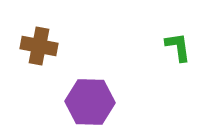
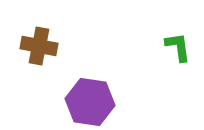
purple hexagon: rotated 6 degrees clockwise
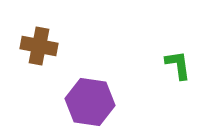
green L-shape: moved 18 px down
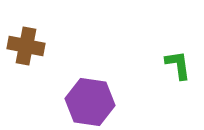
brown cross: moved 13 px left
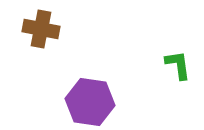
brown cross: moved 15 px right, 17 px up
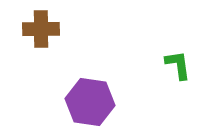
brown cross: rotated 12 degrees counterclockwise
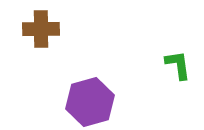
purple hexagon: rotated 24 degrees counterclockwise
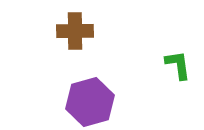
brown cross: moved 34 px right, 2 px down
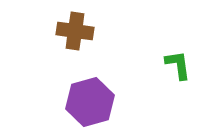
brown cross: rotated 9 degrees clockwise
